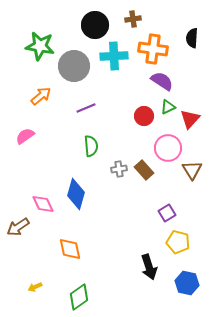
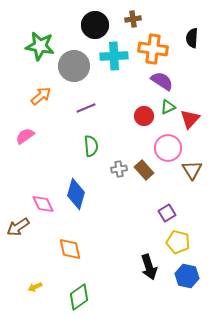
blue hexagon: moved 7 px up
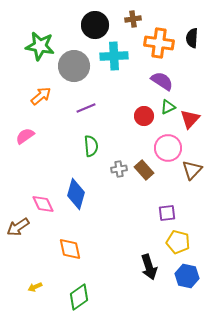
orange cross: moved 6 px right, 6 px up
brown triangle: rotated 15 degrees clockwise
purple square: rotated 24 degrees clockwise
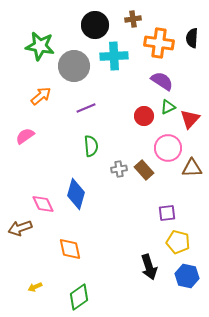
brown triangle: moved 2 px up; rotated 45 degrees clockwise
brown arrow: moved 2 px right, 1 px down; rotated 15 degrees clockwise
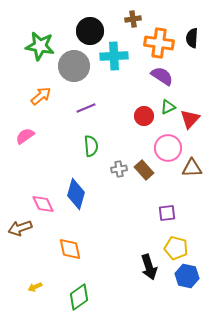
black circle: moved 5 px left, 6 px down
purple semicircle: moved 5 px up
yellow pentagon: moved 2 px left, 6 px down
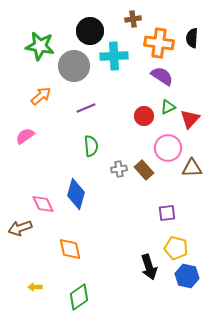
yellow arrow: rotated 24 degrees clockwise
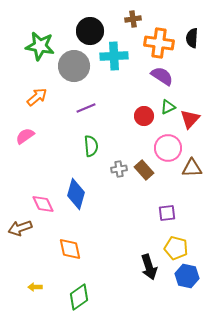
orange arrow: moved 4 px left, 1 px down
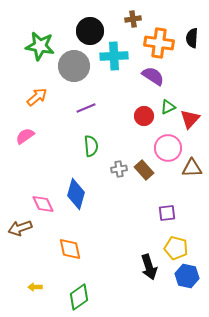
purple semicircle: moved 9 px left
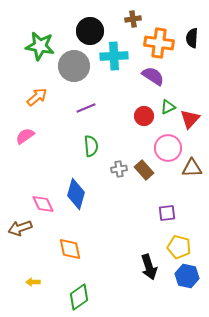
yellow pentagon: moved 3 px right, 1 px up
yellow arrow: moved 2 px left, 5 px up
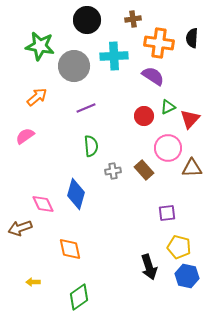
black circle: moved 3 px left, 11 px up
gray cross: moved 6 px left, 2 px down
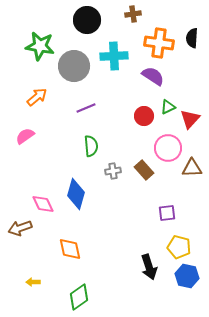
brown cross: moved 5 px up
